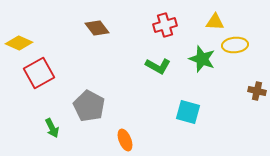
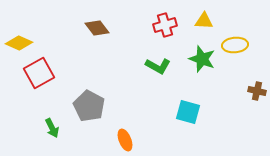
yellow triangle: moved 11 px left, 1 px up
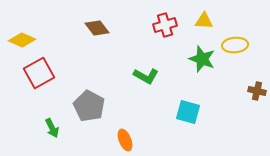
yellow diamond: moved 3 px right, 3 px up
green L-shape: moved 12 px left, 10 px down
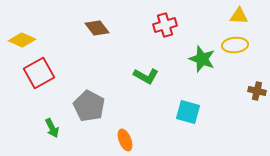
yellow triangle: moved 35 px right, 5 px up
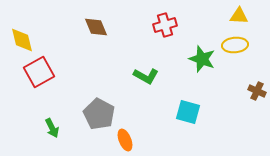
brown diamond: moved 1 px left, 1 px up; rotated 15 degrees clockwise
yellow diamond: rotated 52 degrees clockwise
red square: moved 1 px up
brown cross: rotated 12 degrees clockwise
gray pentagon: moved 10 px right, 8 px down
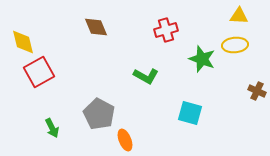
red cross: moved 1 px right, 5 px down
yellow diamond: moved 1 px right, 2 px down
cyan square: moved 2 px right, 1 px down
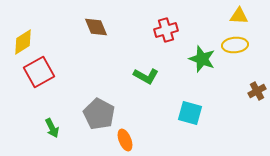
yellow diamond: rotated 72 degrees clockwise
brown cross: rotated 36 degrees clockwise
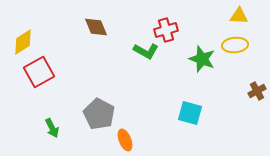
green L-shape: moved 25 px up
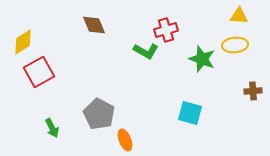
brown diamond: moved 2 px left, 2 px up
brown cross: moved 4 px left; rotated 24 degrees clockwise
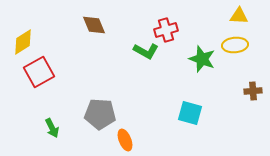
gray pentagon: moved 1 px right; rotated 24 degrees counterclockwise
